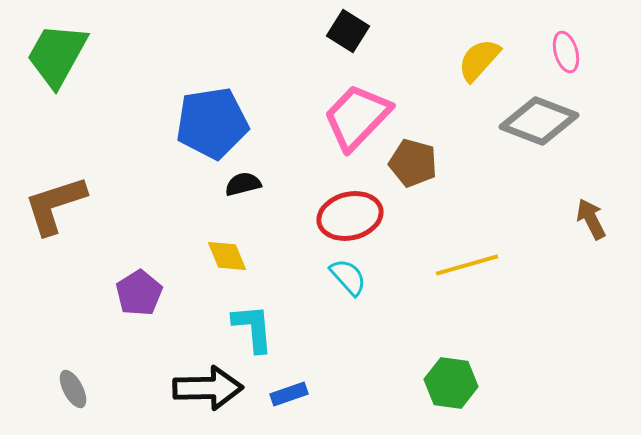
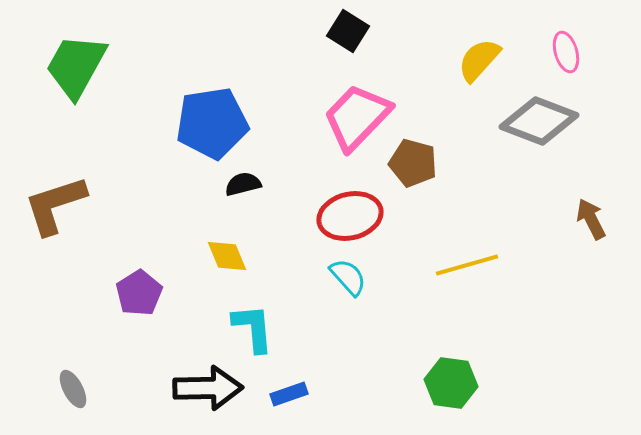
green trapezoid: moved 19 px right, 11 px down
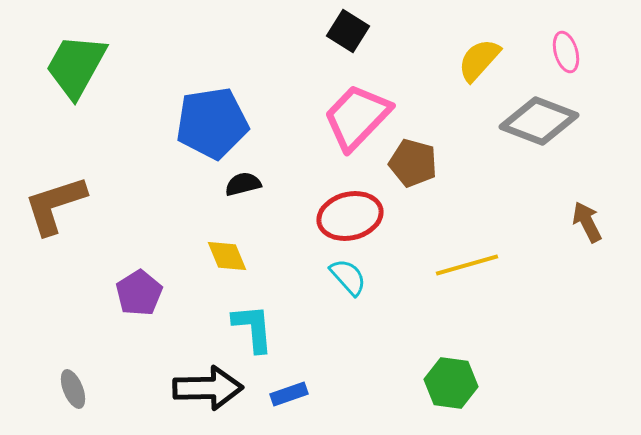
brown arrow: moved 4 px left, 3 px down
gray ellipse: rotated 6 degrees clockwise
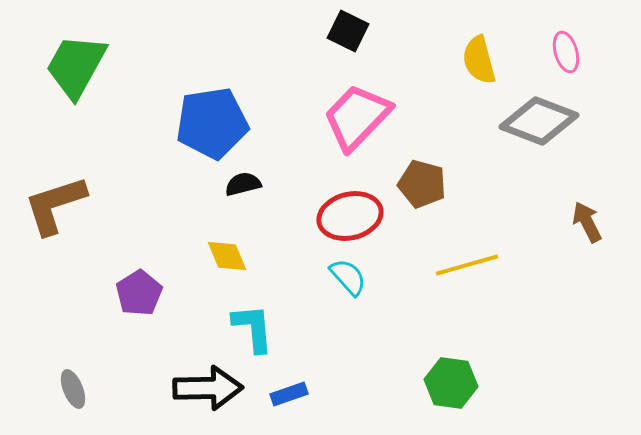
black square: rotated 6 degrees counterclockwise
yellow semicircle: rotated 57 degrees counterclockwise
brown pentagon: moved 9 px right, 21 px down
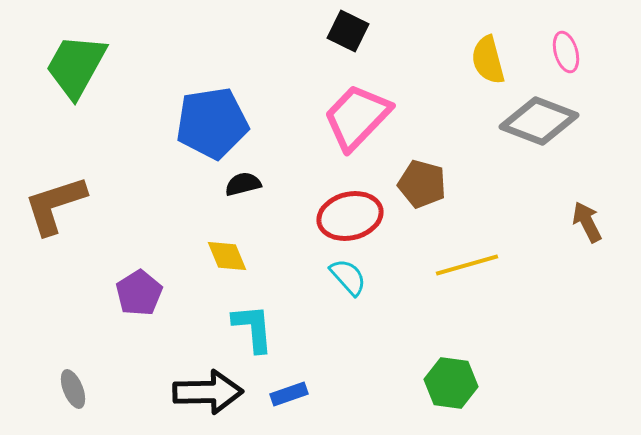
yellow semicircle: moved 9 px right
black arrow: moved 4 px down
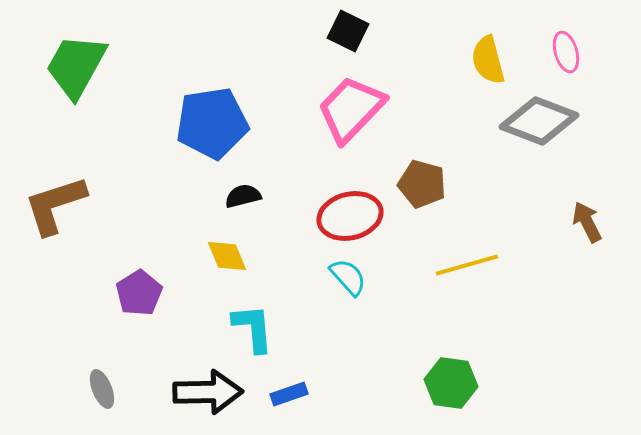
pink trapezoid: moved 6 px left, 8 px up
black semicircle: moved 12 px down
gray ellipse: moved 29 px right
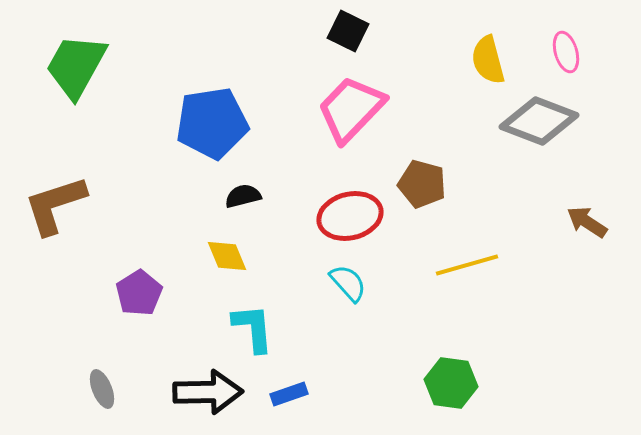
brown arrow: rotated 30 degrees counterclockwise
cyan semicircle: moved 6 px down
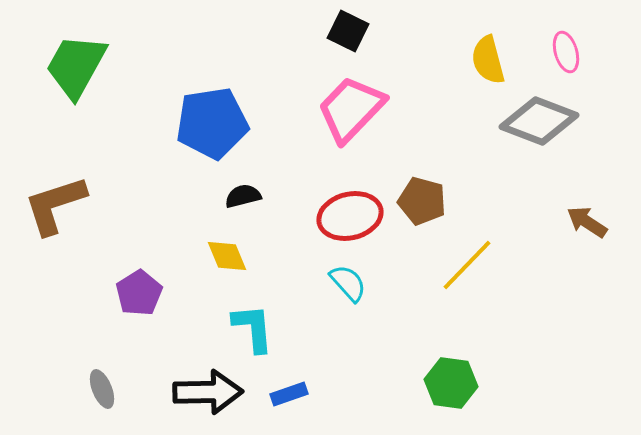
brown pentagon: moved 17 px down
yellow line: rotated 30 degrees counterclockwise
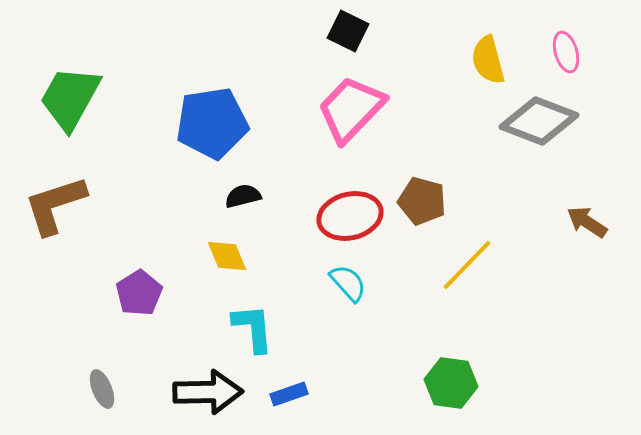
green trapezoid: moved 6 px left, 32 px down
